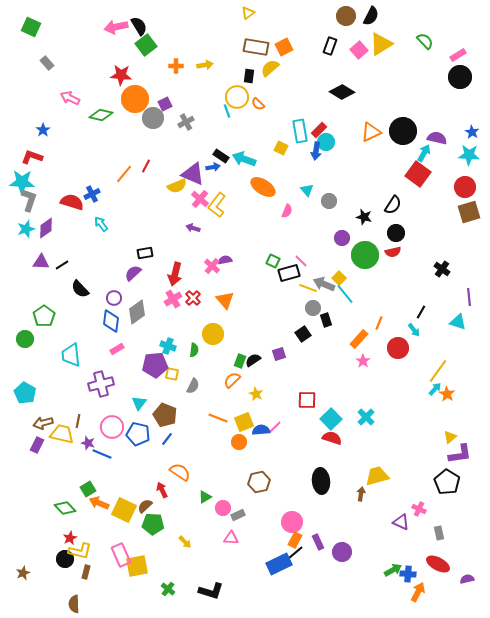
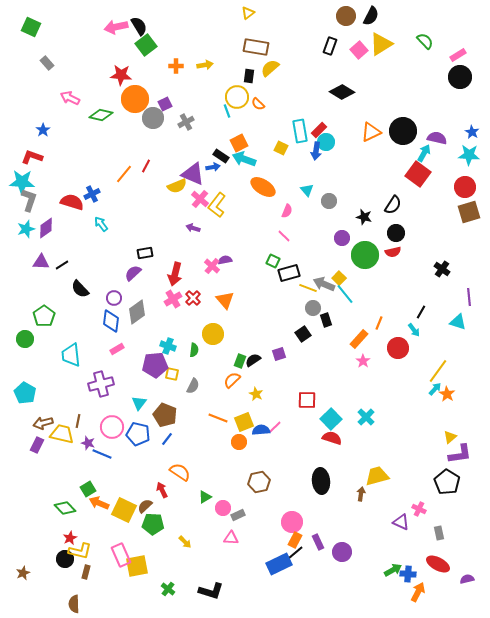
orange square at (284, 47): moved 45 px left, 96 px down
pink line at (301, 261): moved 17 px left, 25 px up
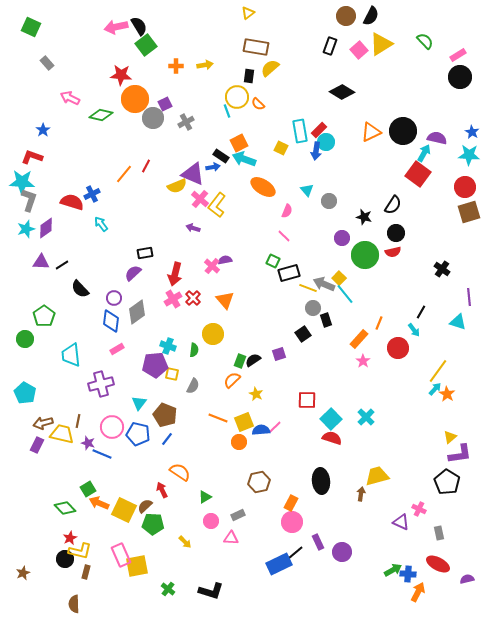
pink circle at (223, 508): moved 12 px left, 13 px down
orange rectangle at (295, 540): moved 4 px left, 37 px up
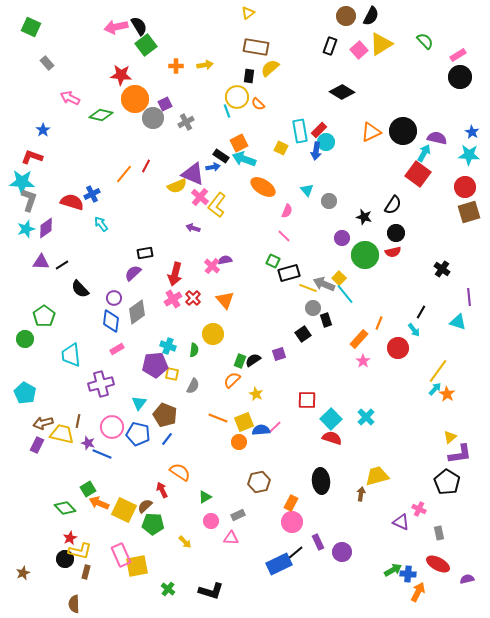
pink cross at (200, 199): moved 2 px up
